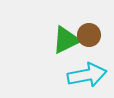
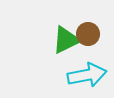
brown circle: moved 1 px left, 1 px up
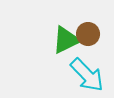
cyan arrow: rotated 57 degrees clockwise
